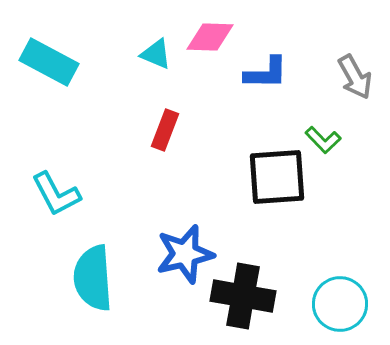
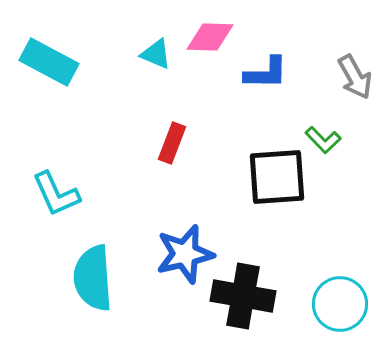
red rectangle: moved 7 px right, 13 px down
cyan L-shape: rotated 4 degrees clockwise
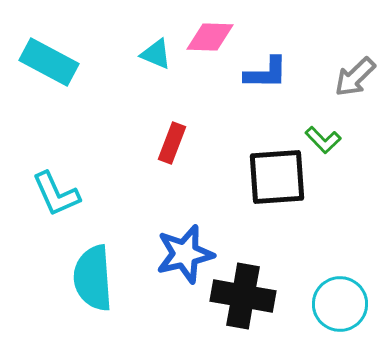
gray arrow: rotated 75 degrees clockwise
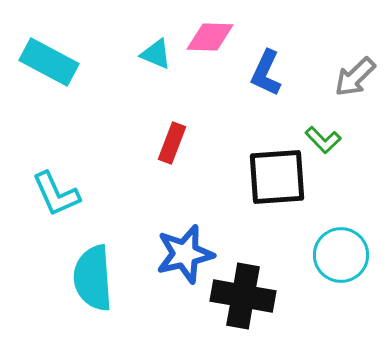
blue L-shape: rotated 114 degrees clockwise
cyan circle: moved 1 px right, 49 px up
